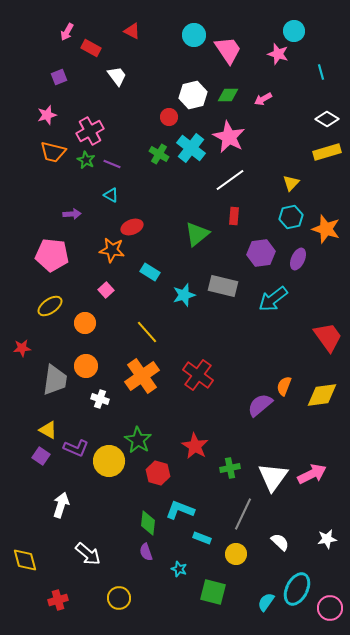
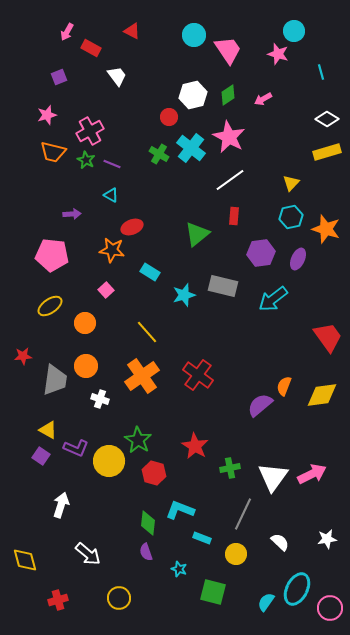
green diamond at (228, 95): rotated 35 degrees counterclockwise
red star at (22, 348): moved 1 px right, 8 px down
red hexagon at (158, 473): moved 4 px left
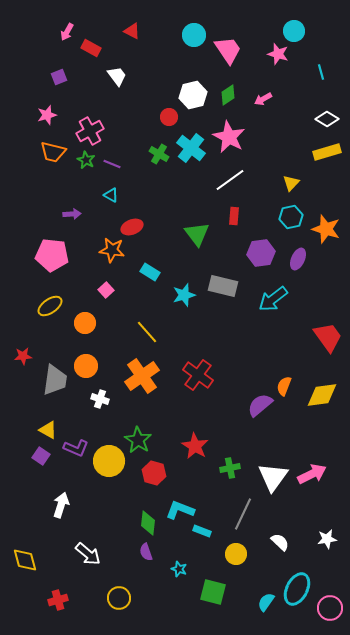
green triangle at (197, 234): rotated 28 degrees counterclockwise
cyan rectangle at (202, 538): moved 7 px up
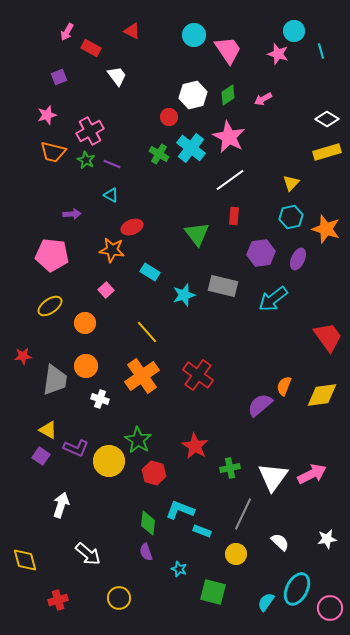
cyan line at (321, 72): moved 21 px up
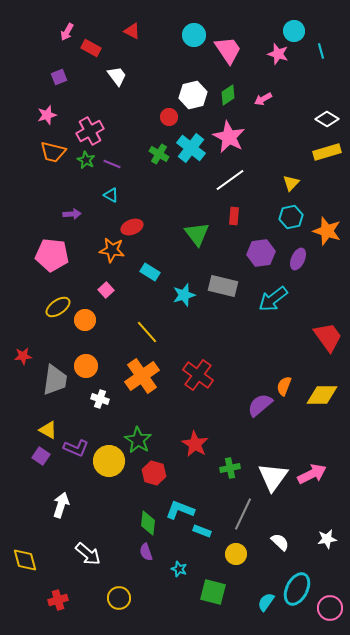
orange star at (326, 229): moved 1 px right, 2 px down
yellow ellipse at (50, 306): moved 8 px right, 1 px down
orange circle at (85, 323): moved 3 px up
yellow diamond at (322, 395): rotated 8 degrees clockwise
red star at (195, 446): moved 2 px up
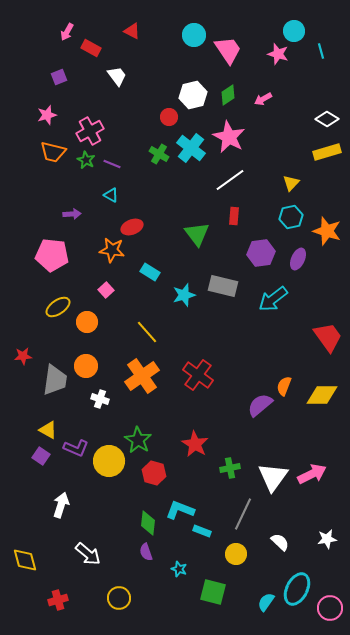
orange circle at (85, 320): moved 2 px right, 2 px down
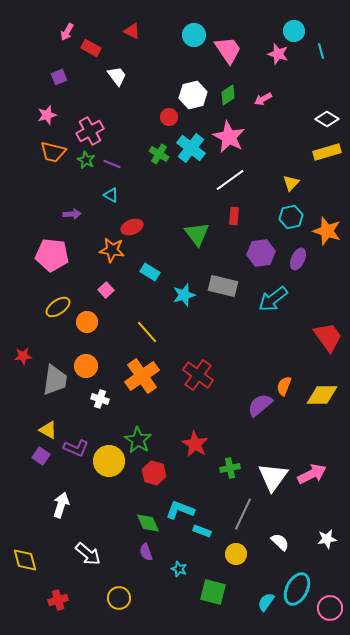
green diamond at (148, 523): rotated 30 degrees counterclockwise
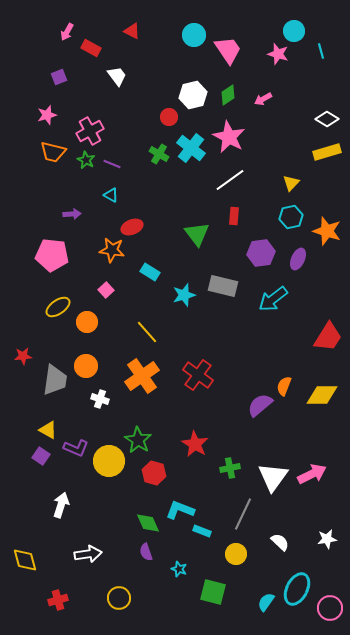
red trapezoid at (328, 337): rotated 68 degrees clockwise
white arrow at (88, 554): rotated 48 degrees counterclockwise
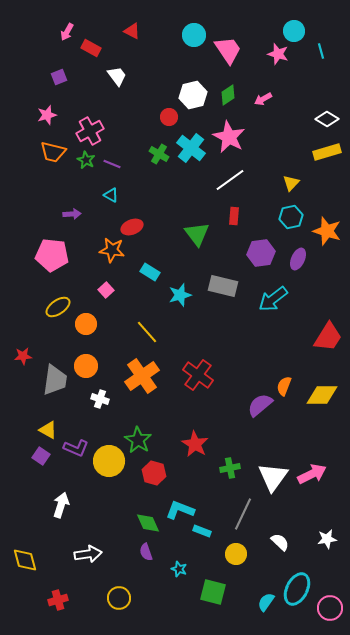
cyan star at (184, 295): moved 4 px left
orange circle at (87, 322): moved 1 px left, 2 px down
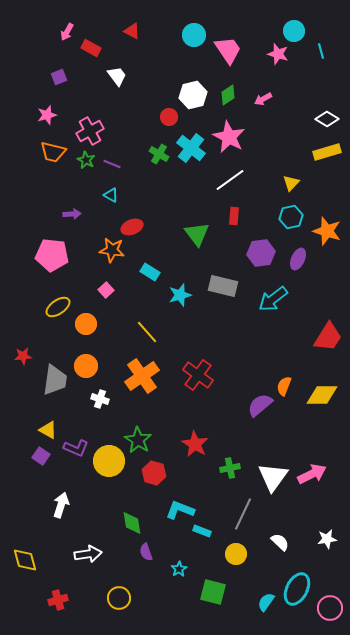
green diamond at (148, 523): moved 16 px left; rotated 15 degrees clockwise
cyan star at (179, 569): rotated 21 degrees clockwise
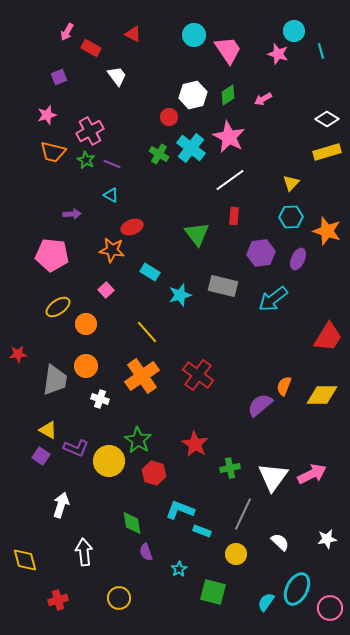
red triangle at (132, 31): moved 1 px right, 3 px down
cyan hexagon at (291, 217): rotated 10 degrees clockwise
red star at (23, 356): moved 5 px left, 2 px up
white arrow at (88, 554): moved 4 px left, 2 px up; rotated 88 degrees counterclockwise
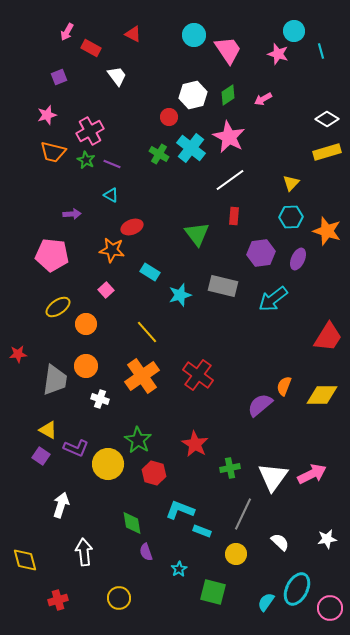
yellow circle at (109, 461): moved 1 px left, 3 px down
